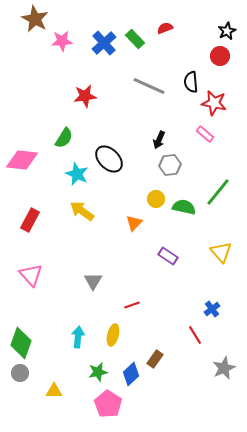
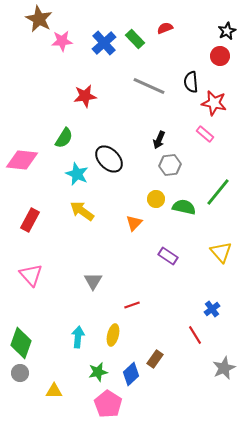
brown star at (35, 19): moved 4 px right
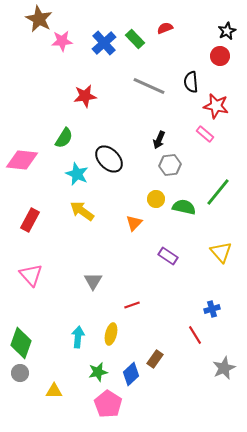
red star at (214, 103): moved 2 px right, 3 px down
blue cross at (212, 309): rotated 21 degrees clockwise
yellow ellipse at (113, 335): moved 2 px left, 1 px up
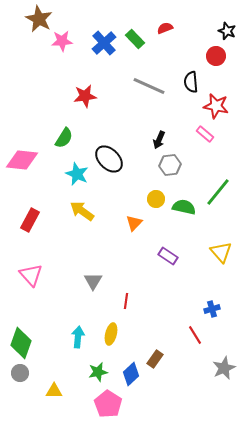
black star at (227, 31): rotated 24 degrees counterclockwise
red circle at (220, 56): moved 4 px left
red line at (132, 305): moved 6 px left, 4 px up; rotated 63 degrees counterclockwise
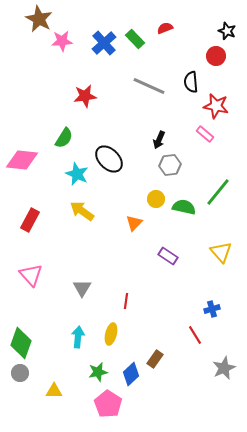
gray triangle at (93, 281): moved 11 px left, 7 px down
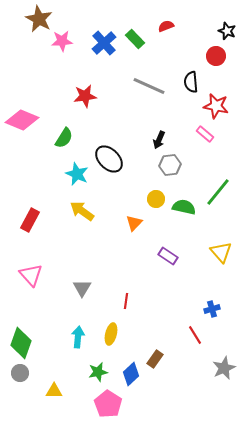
red semicircle at (165, 28): moved 1 px right, 2 px up
pink diamond at (22, 160): moved 40 px up; rotated 16 degrees clockwise
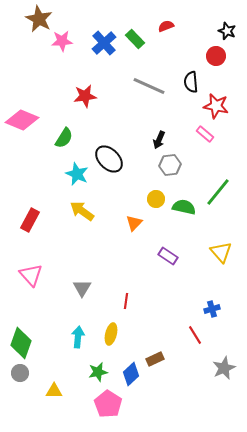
brown rectangle at (155, 359): rotated 30 degrees clockwise
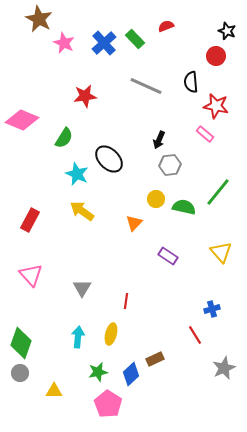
pink star at (62, 41): moved 2 px right, 2 px down; rotated 30 degrees clockwise
gray line at (149, 86): moved 3 px left
